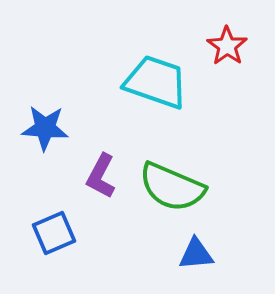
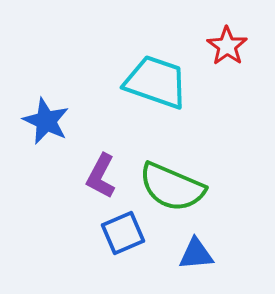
blue star: moved 1 px right, 7 px up; rotated 21 degrees clockwise
blue square: moved 69 px right
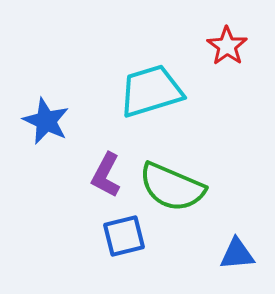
cyan trapezoid: moved 5 px left, 9 px down; rotated 36 degrees counterclockwise
purple L-shape: moved 5 px right, 1 px up
blue square: moved 1 px right, 3 px down; rotated 9 degrees clockwise
blue triangle: moved 41 px right
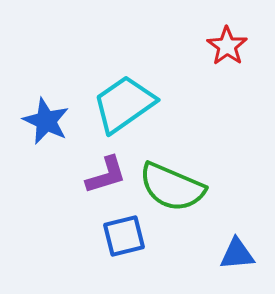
cyan trapezoid: moved 27 px left, 13 px down; rotated 18 degrees counterclockwise
purple L-shape: rotated 135 degrees counterclockwise
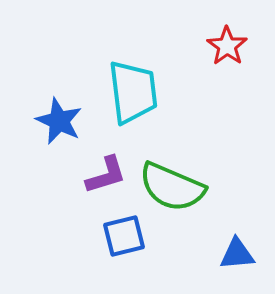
cyan trapezoid: moved 9 px right, 12 px up; rotated 118 degrees clockwise
blue star: moved 13 px right
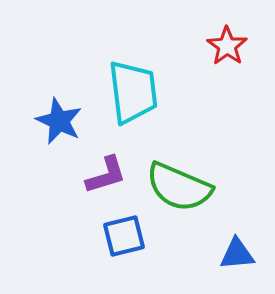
green semicircle: moved 7 px right
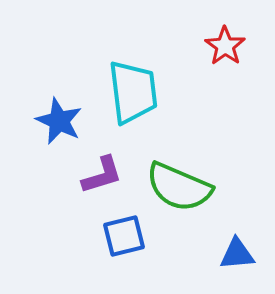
red star: moved 2 px left
purple L-shape: moved 4 px left
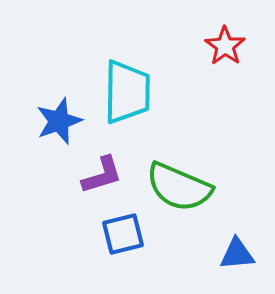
cyan trapezoid: moved 6 px left; rotated 8 degrees clockwise
blue star: rotated 27 degrees clockwise
blue square: moved 1 px left, 2 px up
